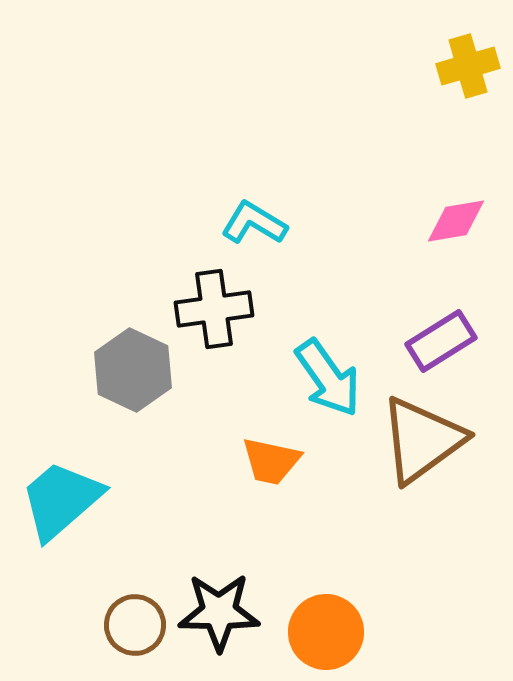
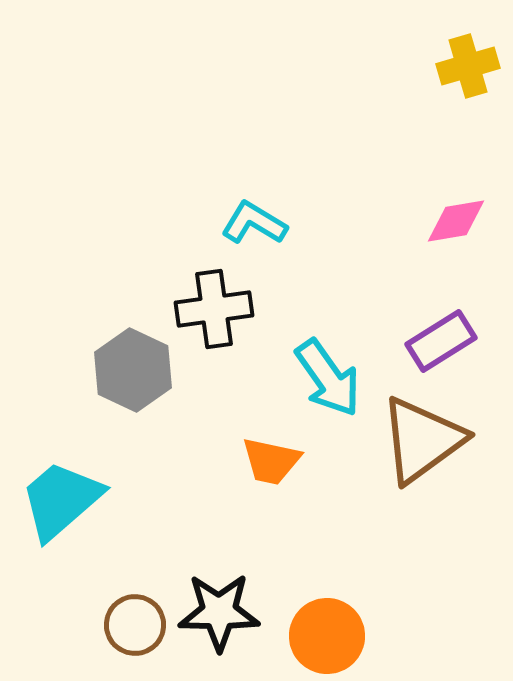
orange circle: moved 1 px right, 4 px down
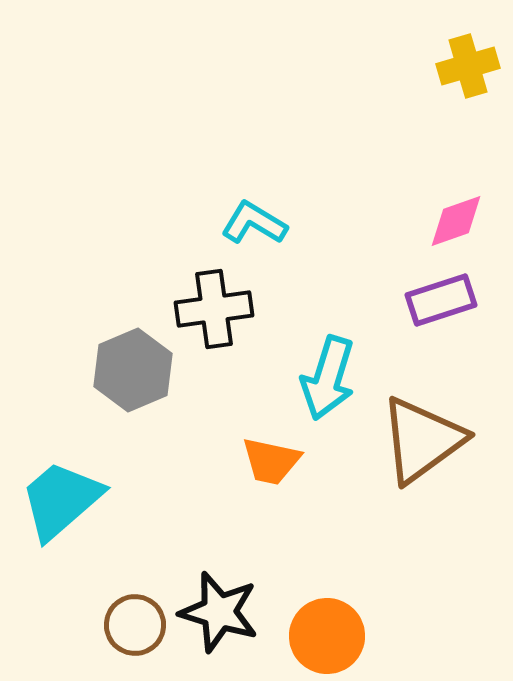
pink diamond: rotated 10 degrees counterclockwise
purple rectangle: moved 41 px up; rotated 14 degrees clockwise
gray hexagon: rotated 12 degrees clockwise
cyan arrow: rotated 52 degrees clockwise
black star: rotated 16 degrees clockwise
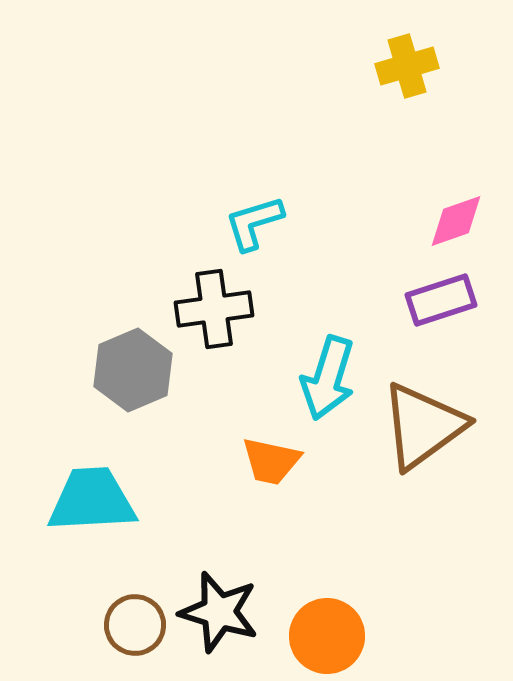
yellow cross: moved 61 px left
cyan L-shape: rotated 48 degrees counterclockwise
brown triangle: moved 1 px right, 14 px up
cyan trapezoid: moved 31 px right; rotated 38 degrees clockwise
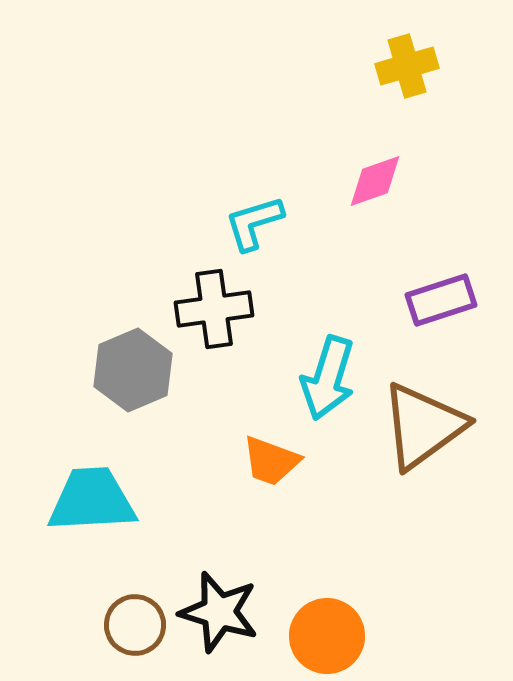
pink diamond: moved 81 px left, 40 px up
orange trapezoid: rotated 8 degrees clockwise
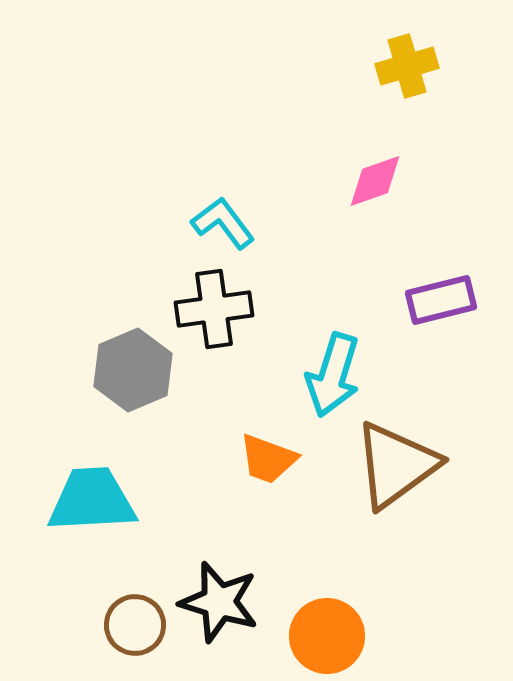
cyan L-shape: moved 31 px left; rotated 70 degrees clockwise
purple rectangle: rotated 4 degrees clockwise
cyan arrow: moved 5 px right, 3 px up
brown triangle: moved 27 px left, 39 px down
orange trapezoid: moved 3 px left, 2 px up
black star: moved 10 px up
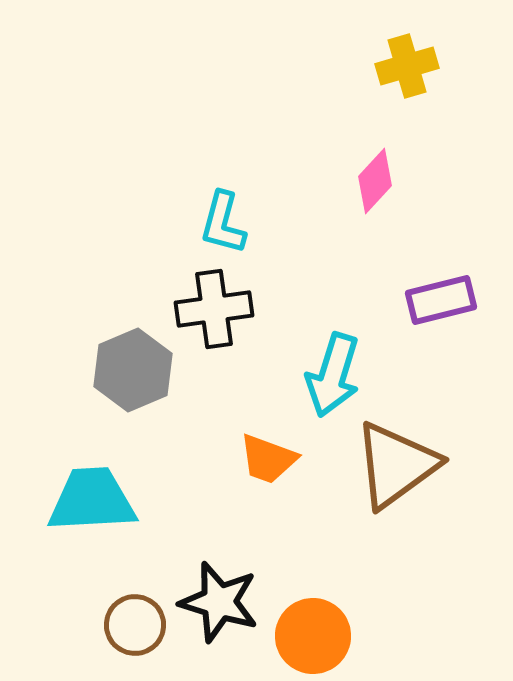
pink diamond: rotated 28 degrees counterclockwise
cyan L-shape: rotated 128 degrees counterclockwise
orange circle: moved 14 px left
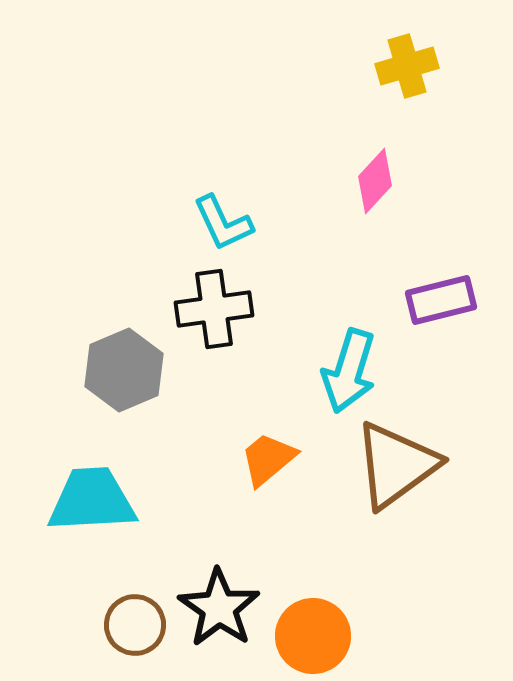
cyan L-shape: rotated 40 degrees counterclockwise
gray hexagon: moved 9 px left
cyan arrow: moved 16 px right, 4 px up
orange trapezoid: rotated 120 degrees clockwise
black star: moved 6 px down; rotated 18 degrees clockwise
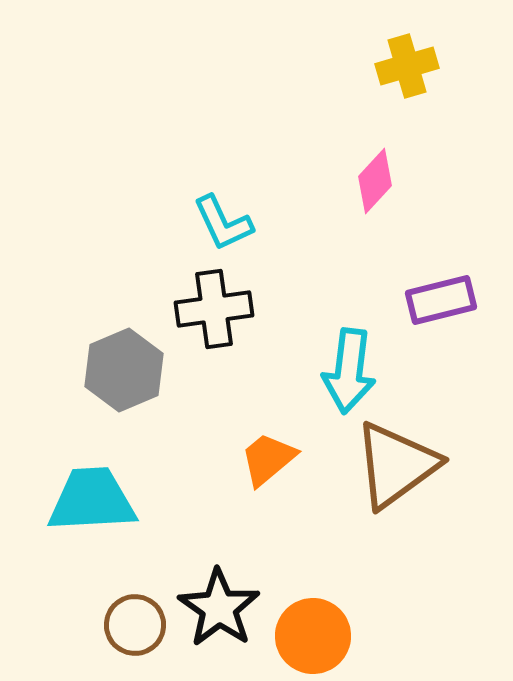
cyan arrow: rotated 10 degrees counterclockwise
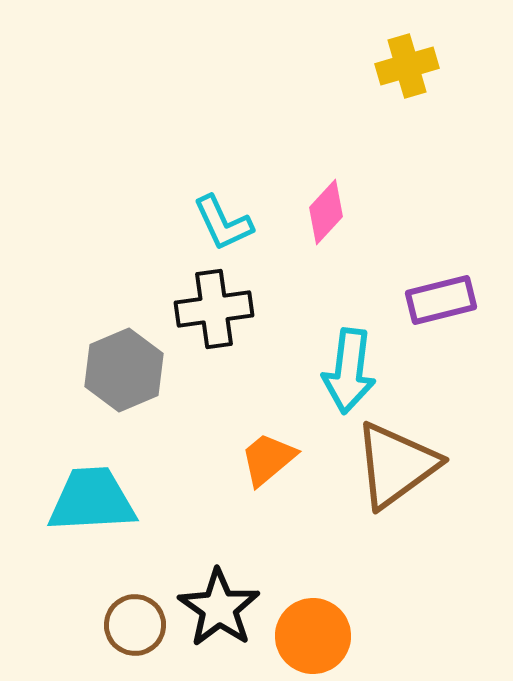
pink diamond: moved 49 px left, 31 px down
